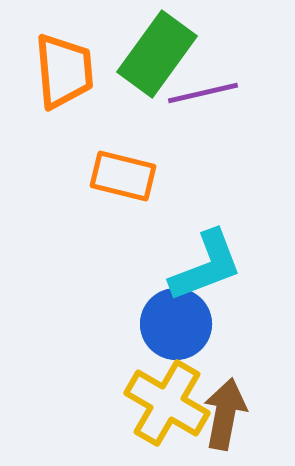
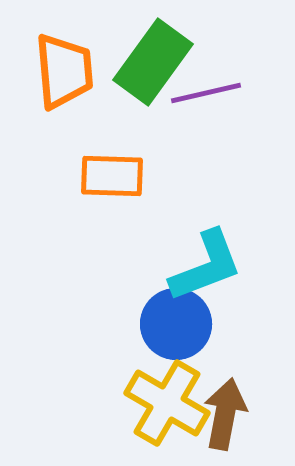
green rectangle: moved 4 px left, 8 px down
purple line: moved 3 px right
orange rectangle: moved 11 px left; rotated 12 degrees counterclockwise
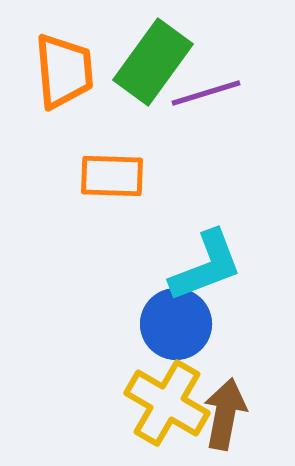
purple line: rotated 4 degrees counterclockwise
